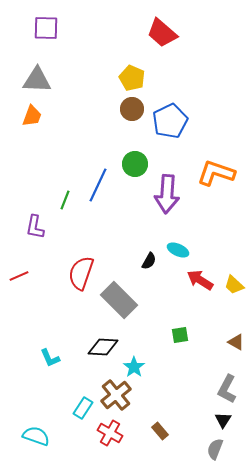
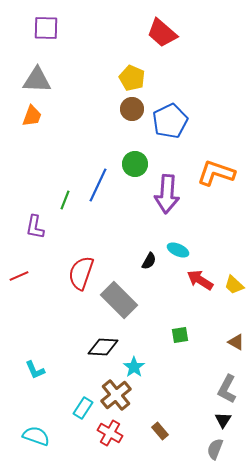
cyan L-shape: moved 15 px left, 12 px down
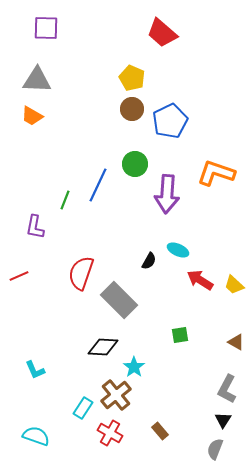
orange trapezoid: rotated 100 degrees clockwise
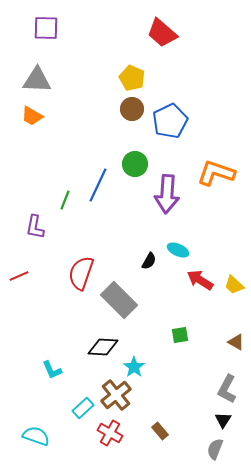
cyan L-shape: moved 17 px right
cyan rectangle: rotated 15 degrees clockwise
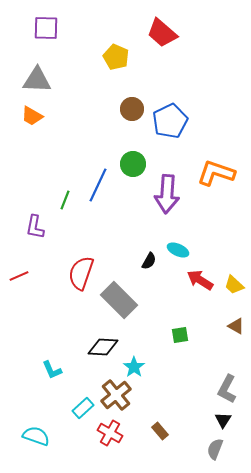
yellow pentagon: moved 16 px left, 21 px up
green circle: moved 2 px left
brown triangle: moved 16 px up
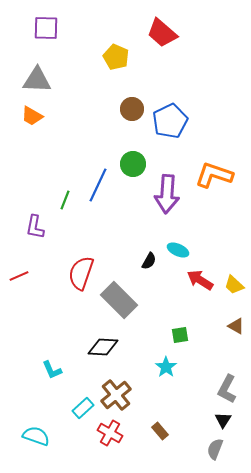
orange L-shape: moved 2 px left, 2 px down
cyan star: moved 32 px right
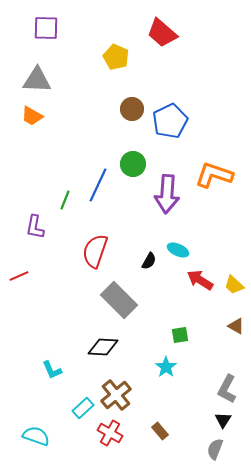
red semicircle: moved 14 px right, 22 px up
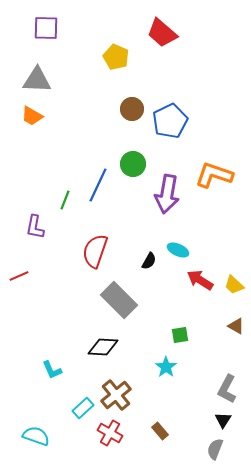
purple arrow: rotated 6 degrees clockwise
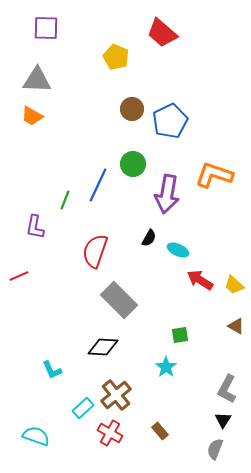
black semicircle: moved 23 px up
